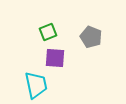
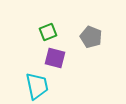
purple square: rotated 10 degrees clockwise
cyan trapezoid: moved 1 px right, 1 px down
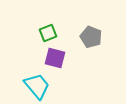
green square: moved 1 px down
cyan trapezoid: rotated 28 degrees counterclockwise
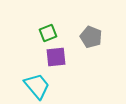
purple square: moved 1 px right, 1 px up; rotated 20 degrees counterclockwise
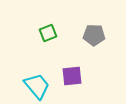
gray pentagon: moved 3 px right, 2 px up; rotated 20 degrees counterclockwise
purple square: moved 16 px right, 19 px down
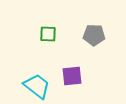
green square: moved 1 px down; rotated 24 degrees clockwise
cyan trapezoid: rotated 12 degrees counterclockwise
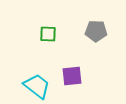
gray pentagon: moved 2 px right, 4 px up
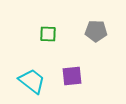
cyan trapezoid: moved 5 px left, 5 px up
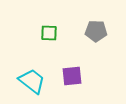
green square: moved 1 px right, 1 px up
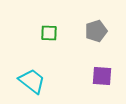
gray pentagon: rotated 20 degrees counterclockwise
purple square: moved 30 px right; rotated 10 degrees clockwise
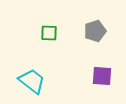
gray pentagon: moved 1 px left
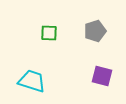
purple square: rotated 10 degrees clockwise
cyan trapezoid: rotated 20 degrees counterclockwise
